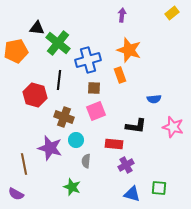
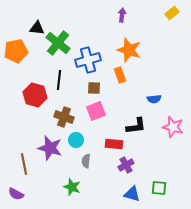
black L-shape: rotated 15 degrees counterclockwise
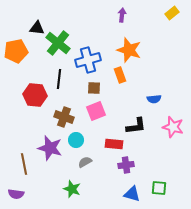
black line: moved 1 px up
red hexagon: rotated 10 degrees counterclockwise
gray semicircle: moved 1 px left, 1 px down; rotated 56 degrees clockwise
purple cross: rotated 21 degrees clockwise
green star: moved 2 px down
purple semicircle: rotated 21 degrees counterclockwise
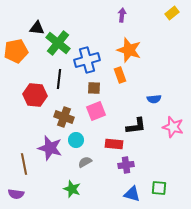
blue cross: moved 1 px left
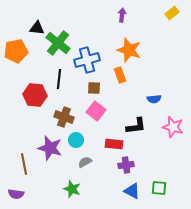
pink square: rotated 30 degrees counterclockwise
blue triangle: moved 3 px up; rotated 12 degrees clockwise
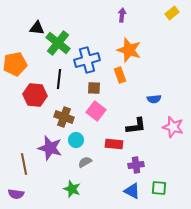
orange pentagon: moved 1 px left, 13 px down
purple cross: moved 10 px right
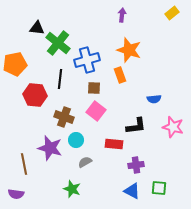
black line: moved 1 px right
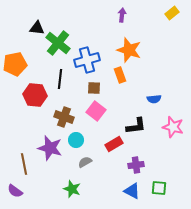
red rectangle: rotated 36 degrees counterclockwise
purple semicircle: moved 1 px left, 3 px up; rotated 28 degrees clockwise
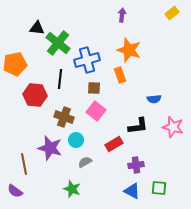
black L-shape: moved 2 px right
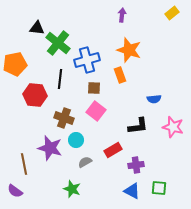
brown cross: moved 1 px down
red rectangle: moved 1 px left, 6 px down
